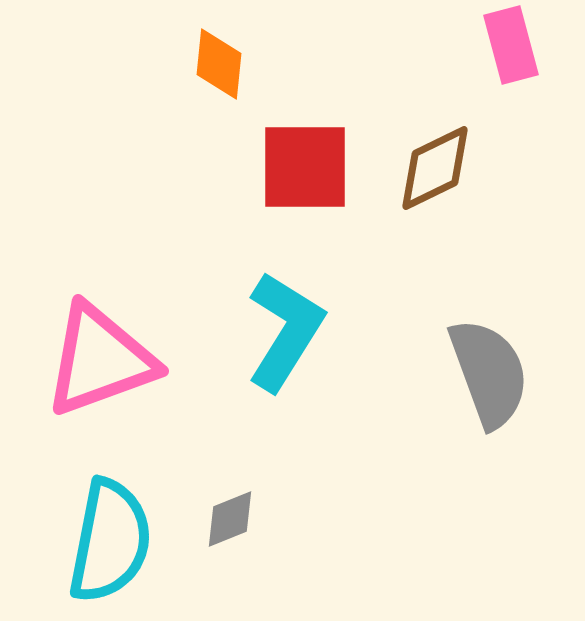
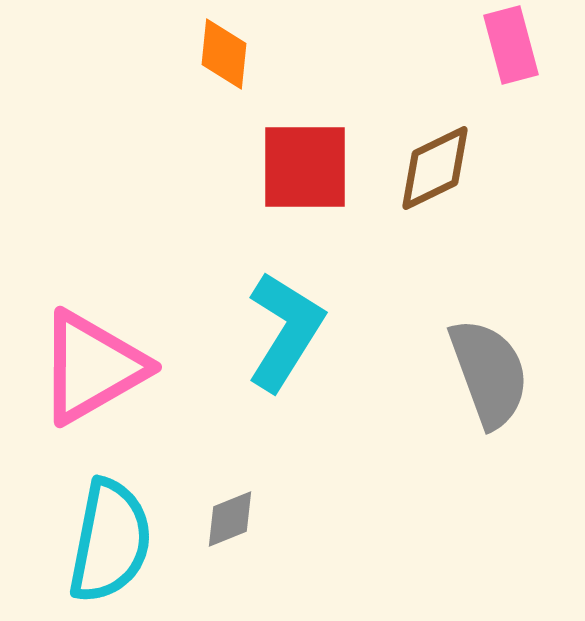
orange diamond: moved 5 px right, 10 px up
pink triangle: moved 8 px left, 7 px down; rotated 10 degrees counterclockwise
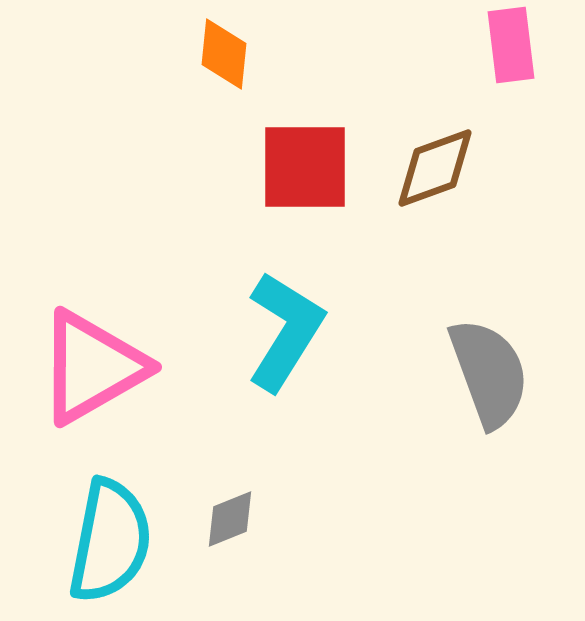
pink rectangle: rotated 8 degrees clockwise
brown diamond: rotated 6 degrees clockwise
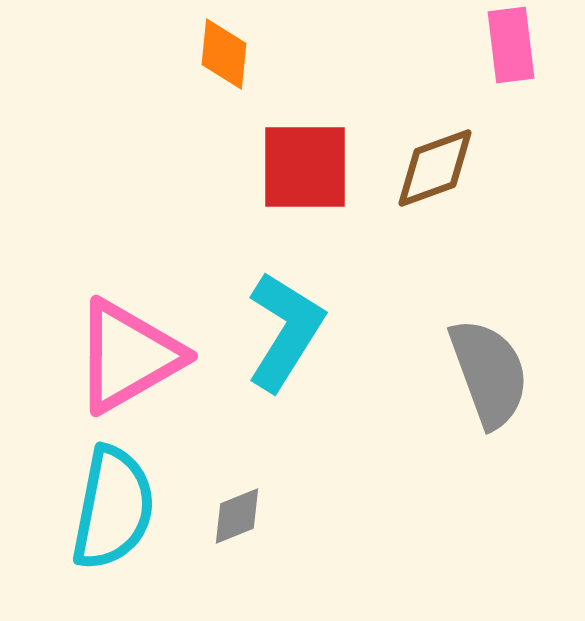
pink triangle: moved 36 px right, 11 px up
gray diamond: moved 7 px right, 3 px up
cyan semicircle: moved 3 px right, 33 px up
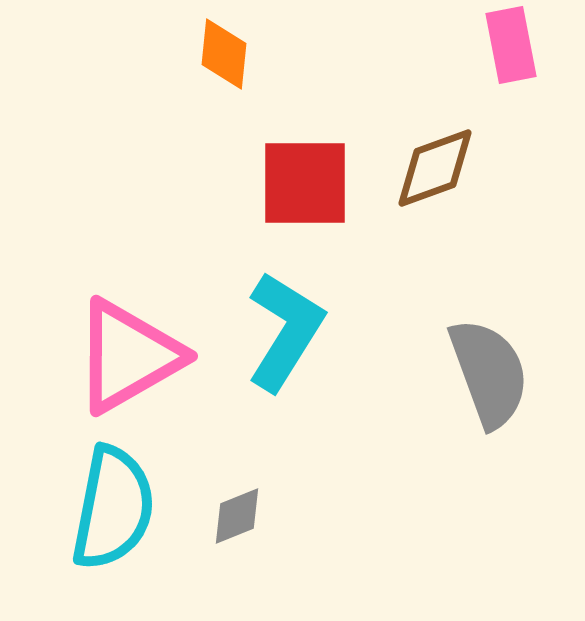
pink rectangle: rotated 4 degrees counterclockwise
red square: moved 16 px down
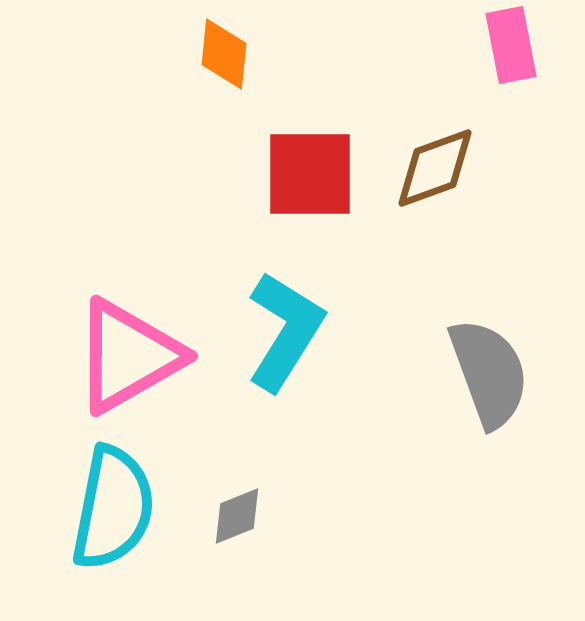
red square: moved 5 px right, 9 px up
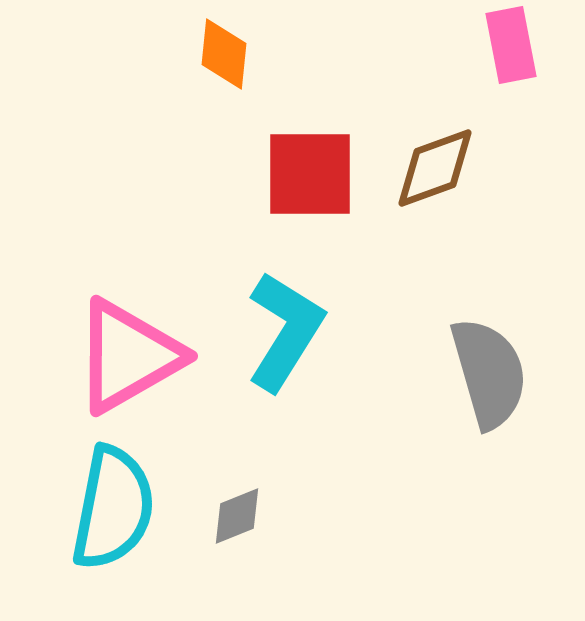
gray semicircle: rotated 4 degrees clockwise
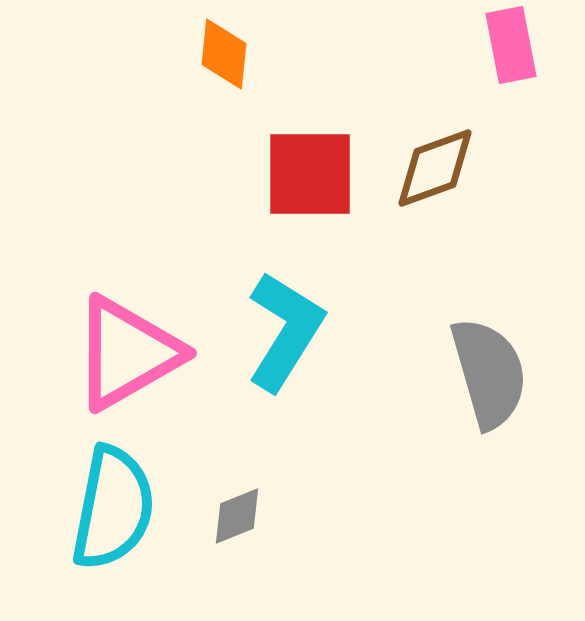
pink triangle: moved 1 px left, 3 px up
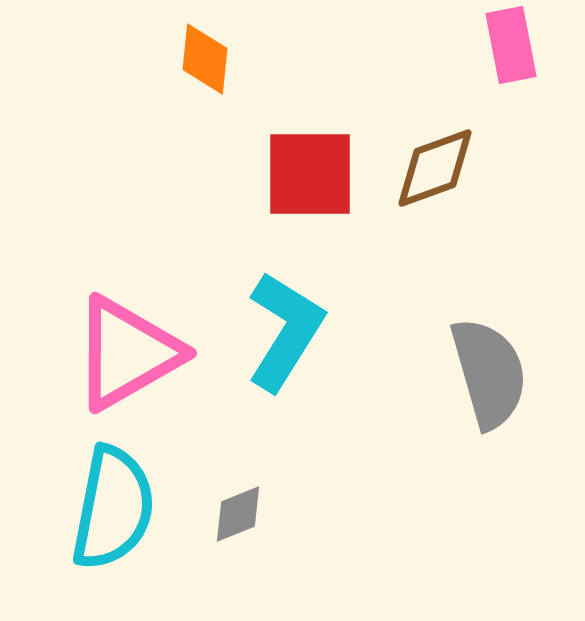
orange diamond: moved 19 px left, 5 px down
gray diamond: moved 1 px right, 2 px up
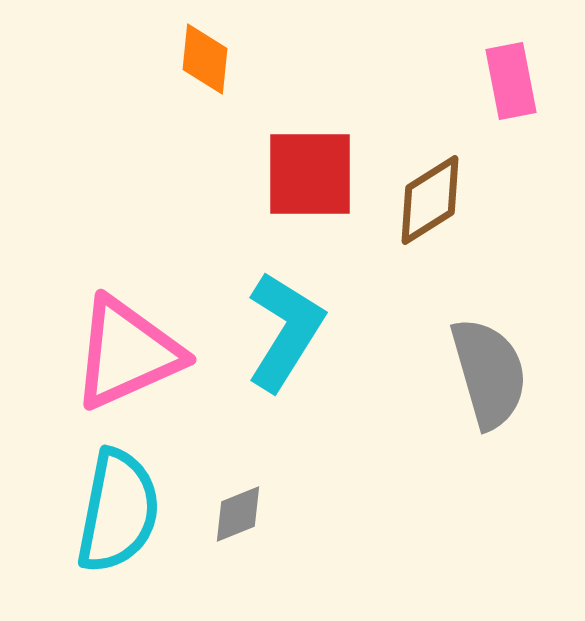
pink rectangle: moved 36 px down
brown diamond: moved 5 px left, 32 px down; rotated 12 degrees counterclockwise
pink triangle: rotated 6 degrees clockwise
cyan semicircle: moved 5 px right, 3 px down
